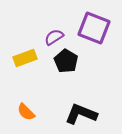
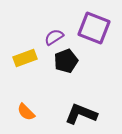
black pentagon: rotated 20 degrees clockwise
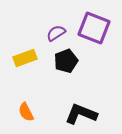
purple semicircle: moved 2 px right, 4 px up
orange semicircle: rotated 18 degrees clockwise
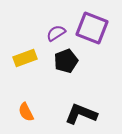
purple square: moved 2 px left
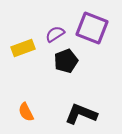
purple semicircle: moved 1 px left, 1 px down
yellow rectangle: moved 2 px left, 10 px up
